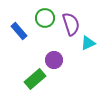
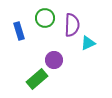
purple semicircle: moved 1 px right, 1 px down; rotated 20 degrees clockwise
blue rectangle: rotated 24 degrees clockwise
green rectangle: moved 2 px right
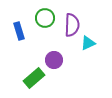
green rectangle: moved 3 px left, 1 px up
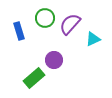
purple semicircle: moved 2 px left, 1 px up; rotated 140 degrees counterclockwise
cyan triangle: moved 5 px right, 4 px up
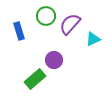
green circle: moved 1 px right, 2 px up
green rectangle: moved 1 px right, 1 px down
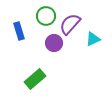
purple circle: moved 17 px up
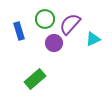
green circle: moved 1 px left, 3 px down
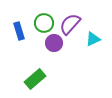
green circle: moved 1 px left, 4 px down
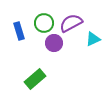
purple semicircle: moved 1 px right, 1 px up; rotated 20 degrees clockwise
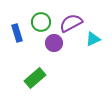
green circle: moved 3 px left, 1 px up
blue rectangle: moved 2 px left, 2 px down
green rectangle: moved 1 px up
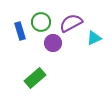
blue rectangle: moved 3 px right, 2 px up
cyan triangle: moved 1 px right, 1 px up
purple circle: moved 1 px left
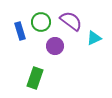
purple semicircle: moved 2 px up; rotated 65 degrees clockwise
purple circle: moved 2 px right, 3 px down
green rectangle: rotated 30 degrees counterclockwise
